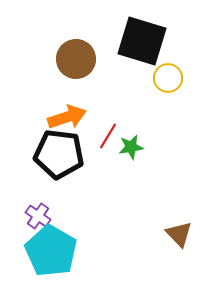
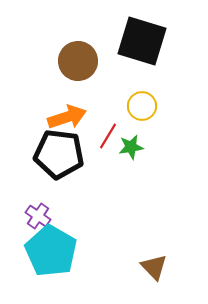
brown circle: moved 2 px right, 2 px down
yellow circle: moved 26 px left, 28 px down
brown triangle: moved 25 px left, 33 px down
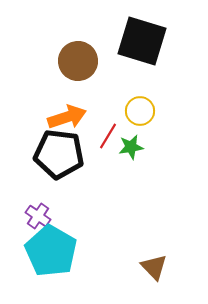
yellow circle: moved 2 px left, 5 px down
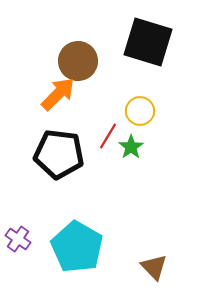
black square: moved 6 px right, 1 px down
orange arrow: moved 9 px left, 23 px up; rotated 27 degrees counterclockwise
green star: rotated 25 degrees counterclockwise
purple cross: moved 20 px left, 23 px down
cyan pentagon: moved 26 px right, 4 px up
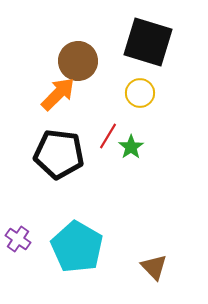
yellow circle: moved 18 px up
